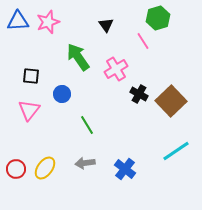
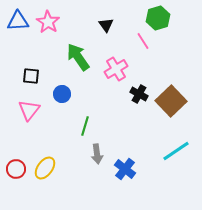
pink star: rotated 20 degrees counterclockwise
green line: moved 2 px left, 1 px down; rotated 48 degrees clockwise
gray arrow: moved 12 px right, 9 px up; rotated 90 degrees counterclockwise
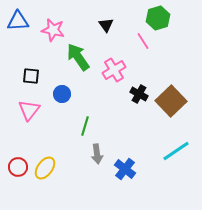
pink star: moved 5 px right, 8 px down; rotated 20 degrees counterclockwise
pink cross: moved 2 px left, 1 px down
red circle: moved 2 px right, 2 px up
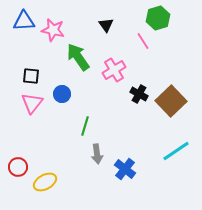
blue triangle: moved 6 px right
pink triangle: moved 3 px right, 7 px up
yellow ellipse: moved 14 px down; rotated 25 degrees clockwise
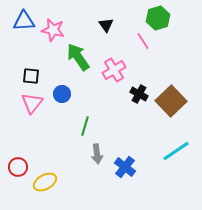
blue cross: moved 2 px up
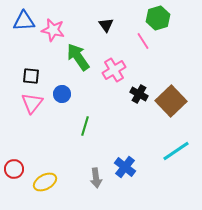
gray arrow: moved 1 px left, 24 px down
red circle: moved 4 px left, 2 px down
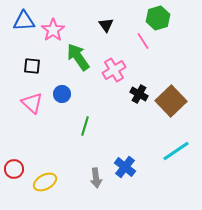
pink star: rotated 25 degrees clockwise
black square: moved 1 px right, 10 px up
pink triangle: rotated 25 degrees counterclockwise
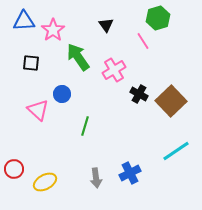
black square: moved 1 px left, 3 px up
pink triangle: moved 6 px right, 7 px down
blue cross: moved 5 px right, 6 px down; rotated 25 degrees clockwise
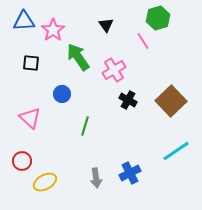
black cross: moved 11 px left, 6 px down
pink triangle: moved 8 px left, 8 px down
red circle: moved 8 px right, 8 px up
